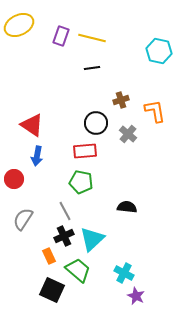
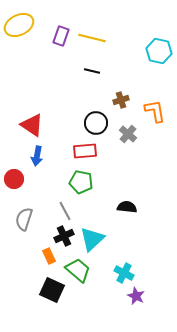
black line: moved 3 px down; rotated 21 degrees clockwise
gray semicircle: moved 1 px right; rotated 15 degrees counterclockwise
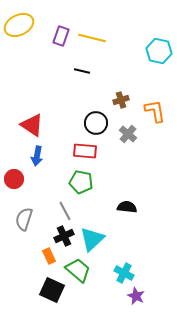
black line: moved 10 px left
red rectangle: rotated 10 degrees clockwise
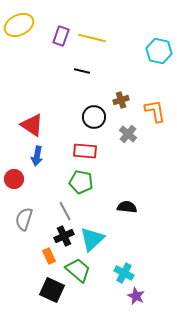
black circle: moved 2 px left, 6 px up
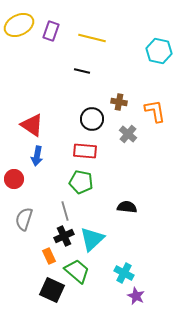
purple rectangle: moved 10 px left, 5 px up
brown cross: moved 2 px left, 2 px down; rotated 28 degrees clockwise
black circle: moved 2 px left, 2 px down
gray line: rotated 12 degrees clockwise
green trapezoid: moved 1 px left, 1 px down
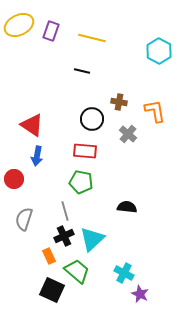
cyan hexagon: rotated 15 degrees clockwise
purple star: moved 4 px right, 2 px up
